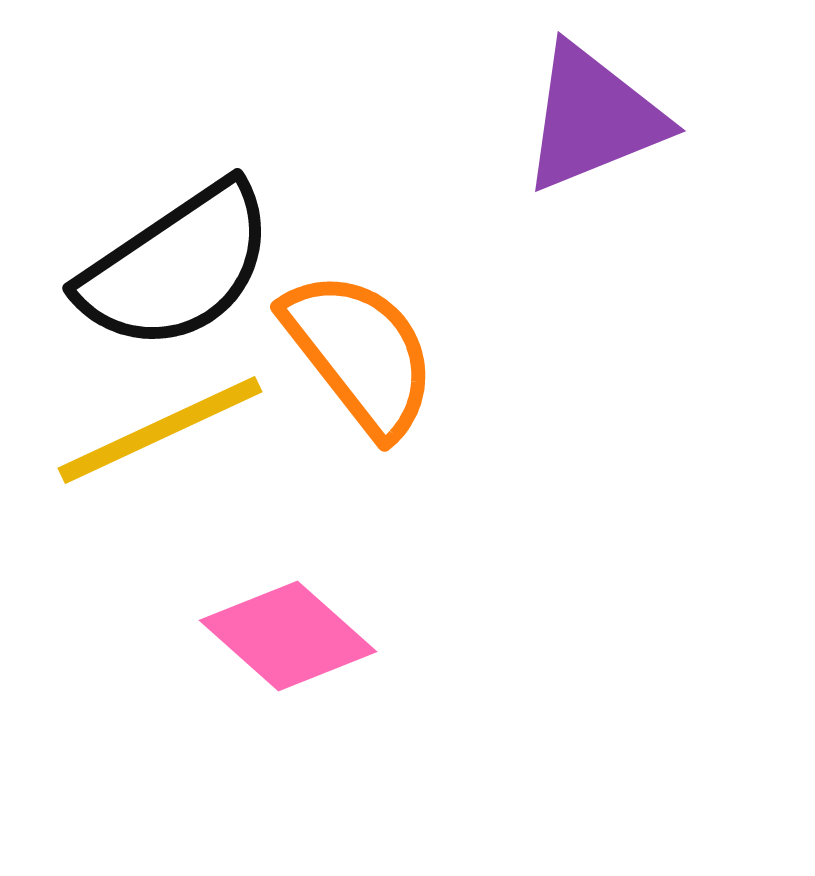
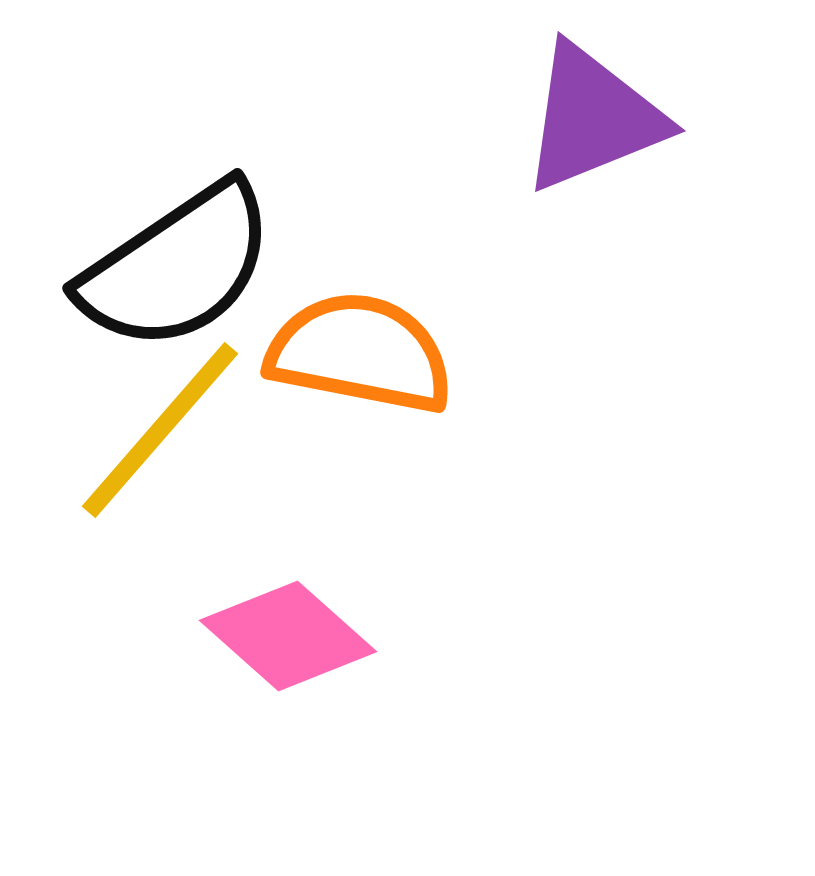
orange semicircle: rotated 41 degrees counterclockwise
yellow line: rotated 24 degrees counterclockwise
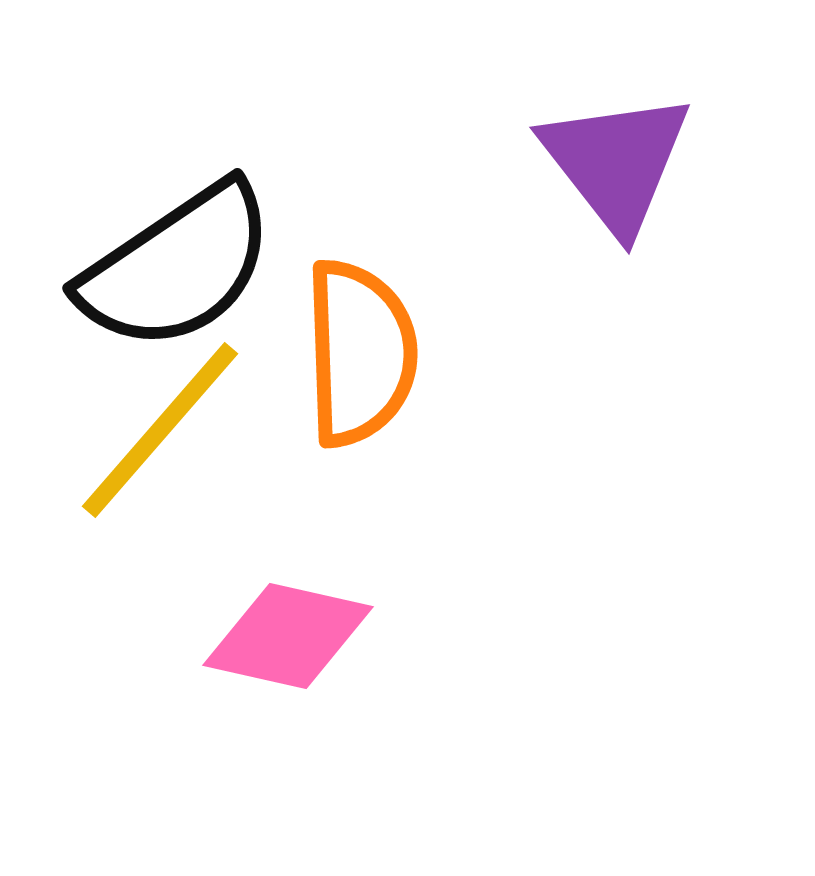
purple triangle: moved 23 px right, 44 px down; rotated 46 degrees counterclockwise
orange semicircle: rotated 77 degrees clockwise
pink diamond: rotated 29 degrees counterclockwise
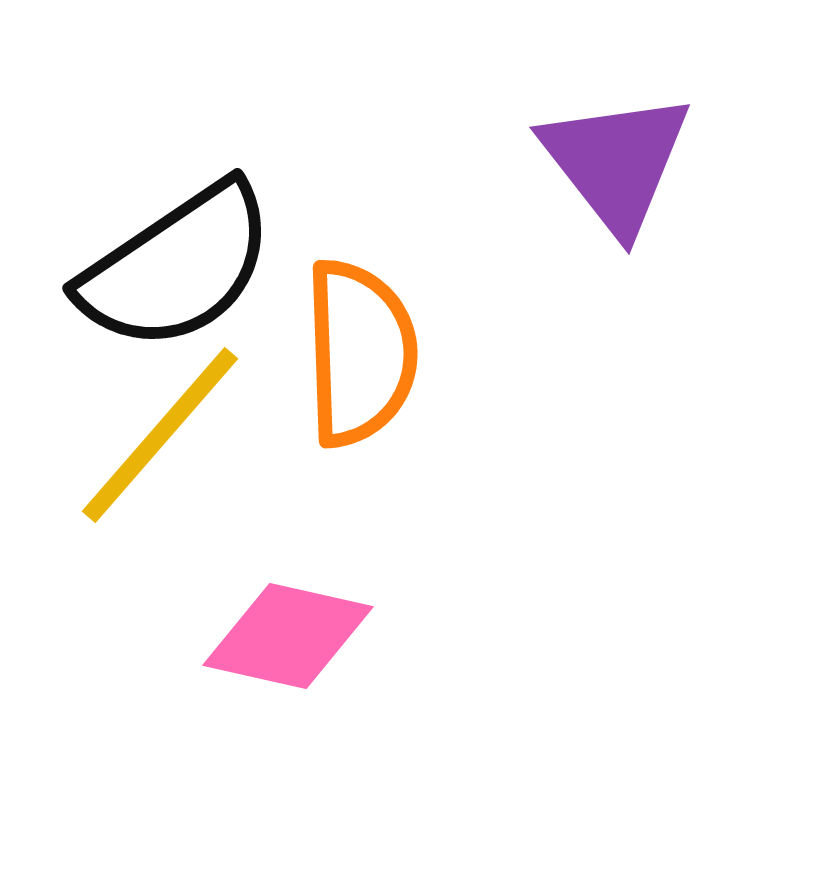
yellow line: moved 5 px down
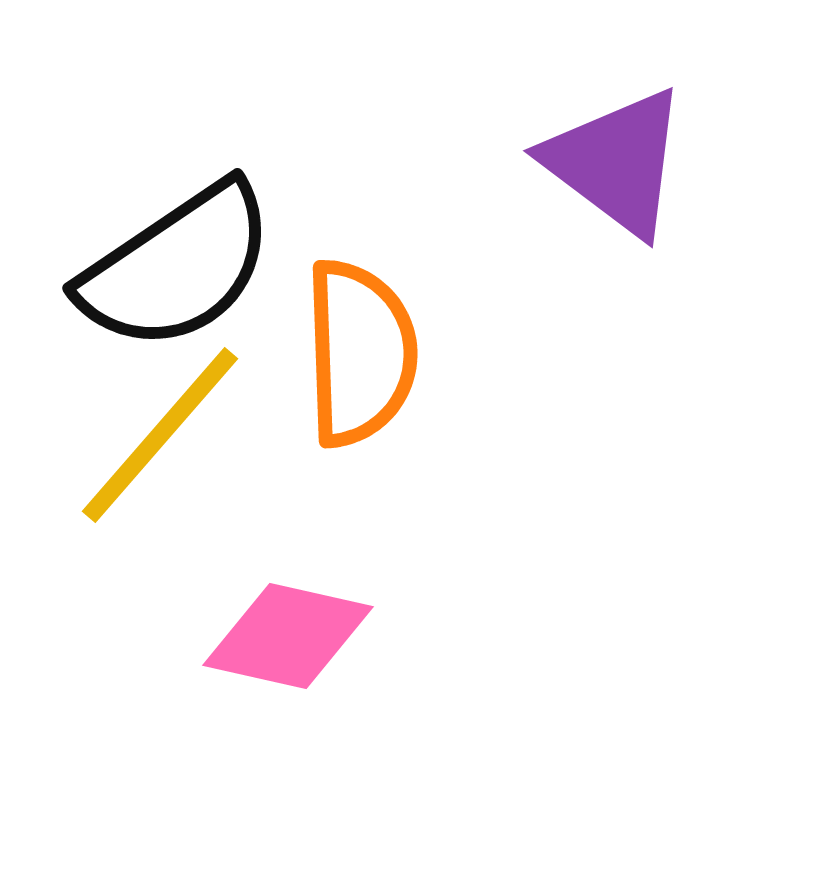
purple triangle: rotated 15 degrees counterclockwise
